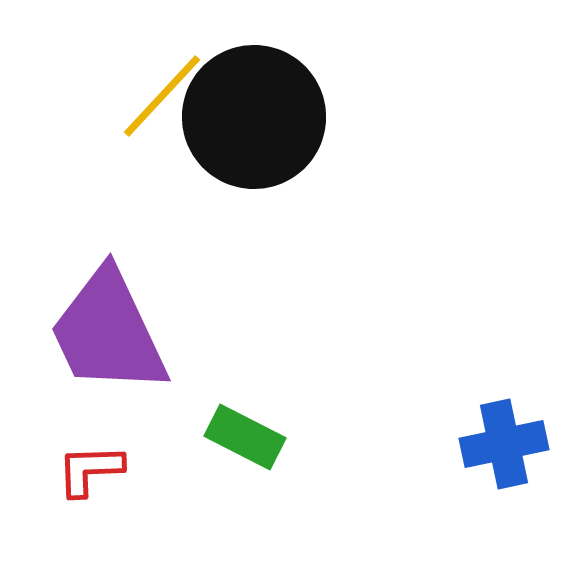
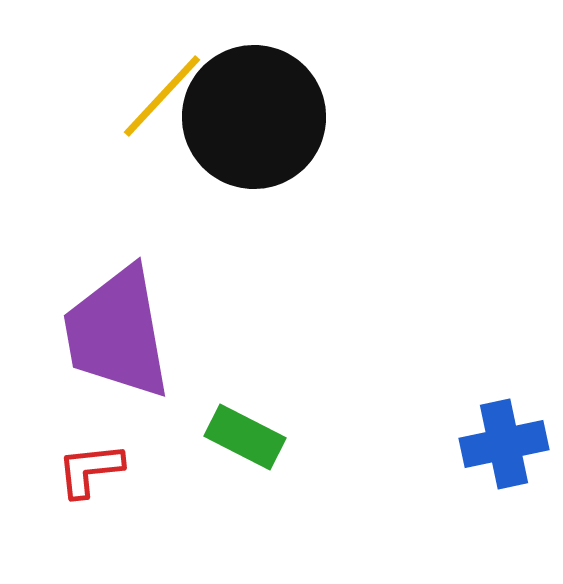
purple trapezoid: moved 9 px right, 1 px down; rotated 15 degrees clockwise
red L-shape: rotated 4 degrees counterclockwise
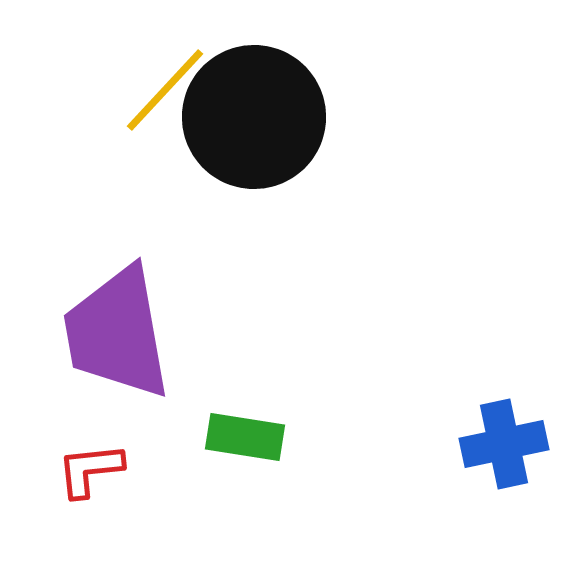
yellow line: moved 3 px right, 6 px up
green rectangle: rotated 18 degrees counterclockwise
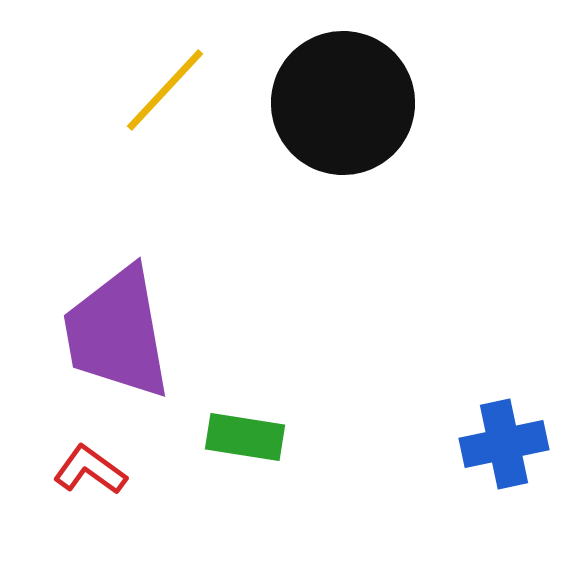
black circle: moved 89 px right, 14 px up
red L-shape: rotated 42 degrees clockwise
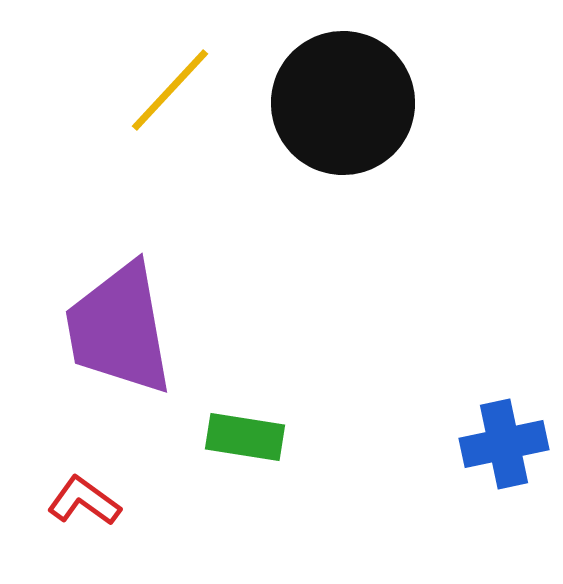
yellow line: moved 5 px right
purple trapezoid: moved 2 px right, 4 px up
red L-shape: moved 6 px left, 31 px down
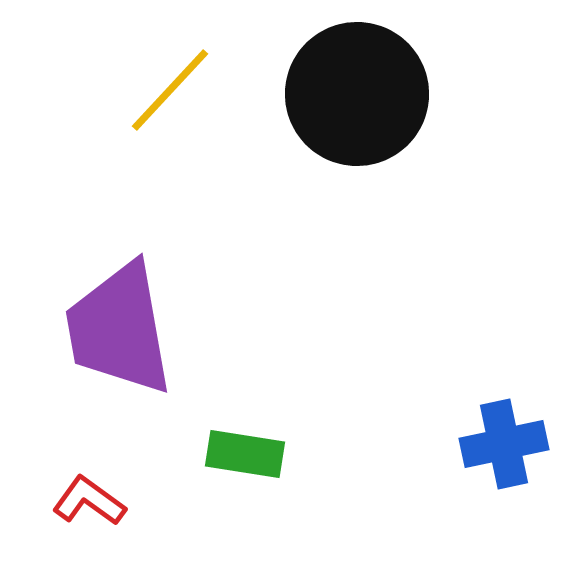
black circle: moved 14 px right, 9 px up
green rectangle: moved 17 px down
red L-shape: moved 5 px right
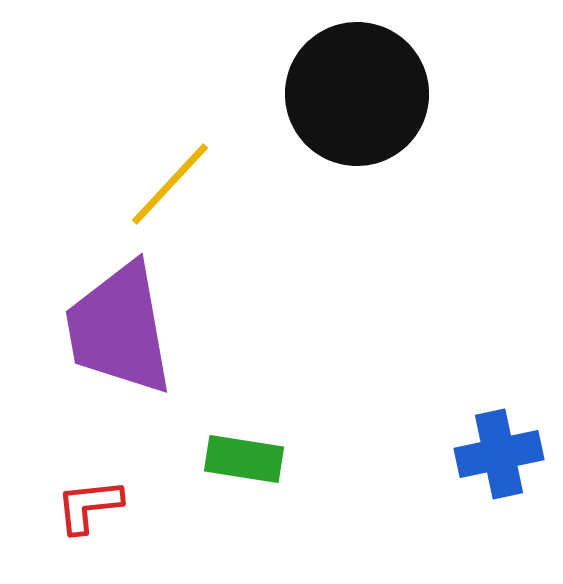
yellow line: moved 94 px down
blue cross: moved 5 px left, 10 px down
green rectangle: moved 1 px left, 5 px down
red L-shape: moved 5 px down; rotated 42 degrees counterclockwise
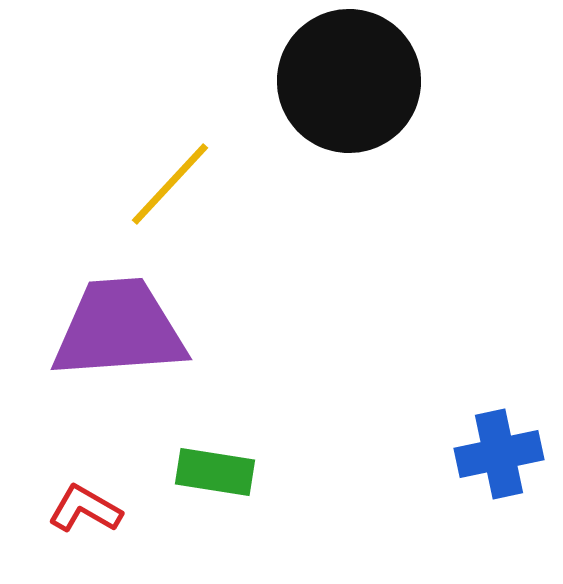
black circle: moved 8 px left, 13 px up
purple trapezoid: rotated 96 degrees clockwise
green rectangle: moved 29 px left, 13 px down
red L-shape: moved 4 px left, 3 px down; rotated 36 degrees clockwise
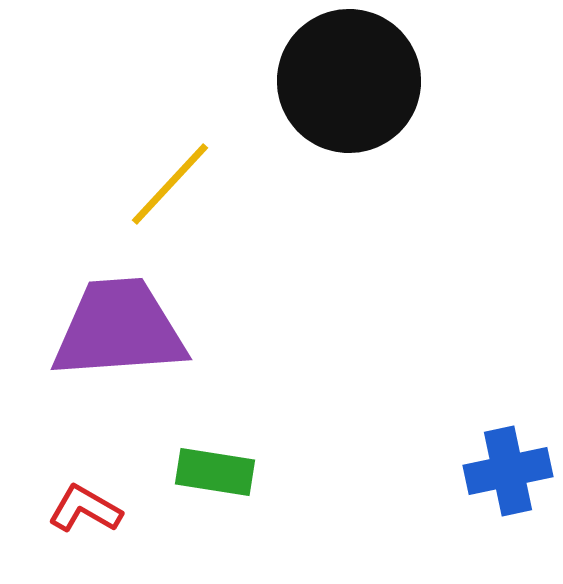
blue cross: moved 9 px right, 17 px down
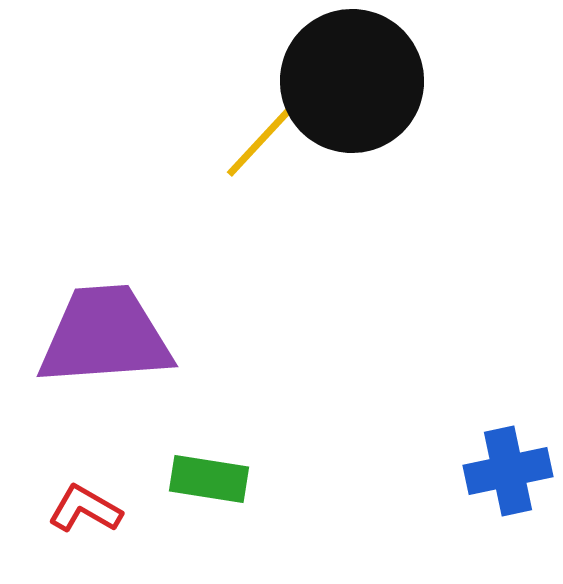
black circle: moved 3 px right
yellow line: moved 95 px right, 48 px up
purple trapezoid: moved 14 px left, 7 px down
green rectangle: moved 6 px left, 7 px down
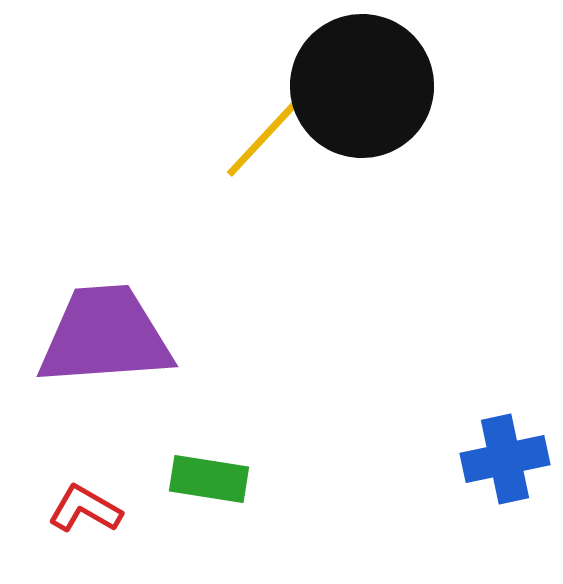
black circle: moved 10 px right, 5 px down
blue cross: moved 3 px left, 12 px up
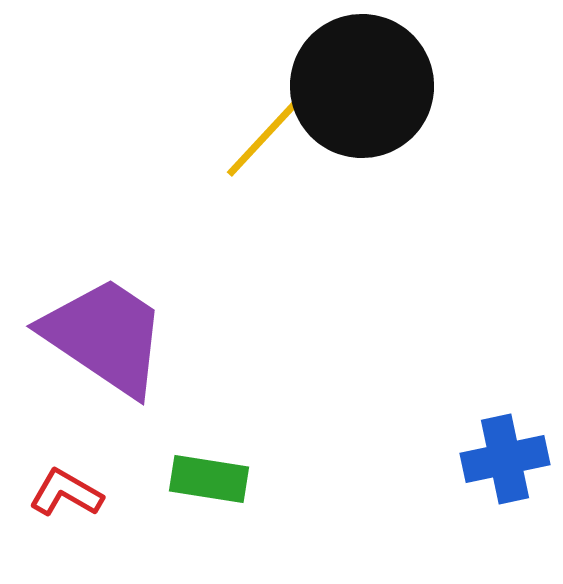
purple trapezoid: rotated 38 degrees clockwise
red L-shape: moved 19 px left, 16 px up
